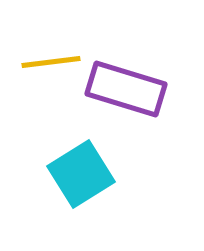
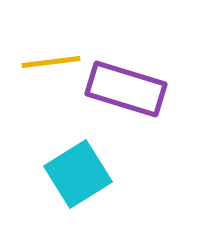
cyan square: moved 3 px left
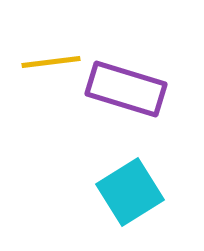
cyan square: moved 52 px right, 18 px down
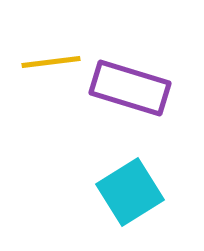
purple rectangle: moved 4 px right, 1 px up
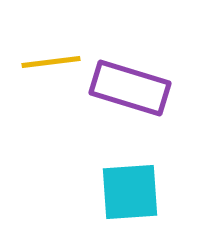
cyan square: rotated 28 degrees clockwise
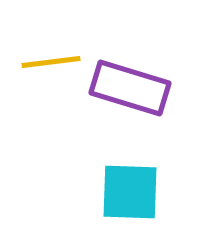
cyan square: rotated 6 degrees clockwise
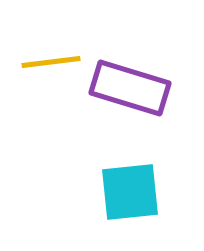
cyan square: rotated 8 degrees counterclockwise
